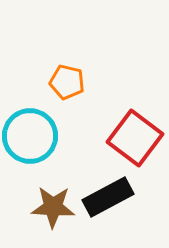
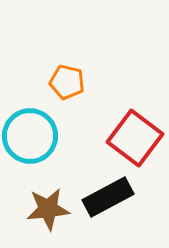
brown star: moved 5 px left, 2 px down; rotated 9 degrees counterclockwise
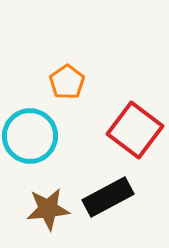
orange pentagon: rotated 24 degrees clockwise
red square: moved 8 px up
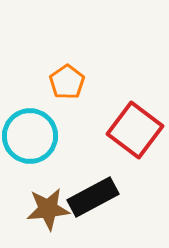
black rectangle: moved 15 px left
